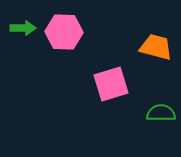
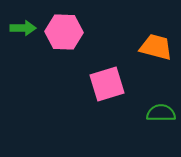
pink square: moved 4 px left
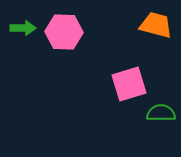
orange trapezoid: moved 22 px up
pink square: moved 22 px right
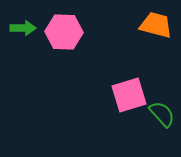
pink square: moved 11 px down
green semicircle: moved 1 px right, 1 px down; rotated 48 degrees clockwise
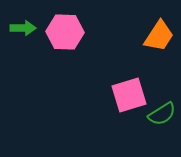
orange trapezoid: moved 3 px right, 11 px down; rotated 108 degrees clockwise
pink hexagon: moved 1 px right
green semicircle: rotated 100 degrees clockwise
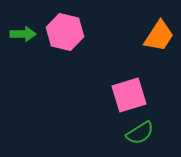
green arrow: moved 6 px down
pink hexagon: rotated 12 degrees clockwise
green semicircle: moved 22 px left, 19 px down
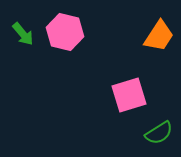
green arrow: rotated 50 degrees clockwise
green semicircle: moved 19 px right
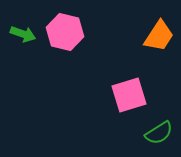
green arrow: rotated 30 degrees counterclockwise
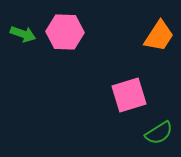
pink hexagon: rotated 12 degrees counterclockwise
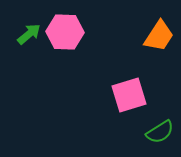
green arrow: moved 6 px right; rotated 60 degrees counterclockwise
green semicircle: moved 1 px right, 1 px up
